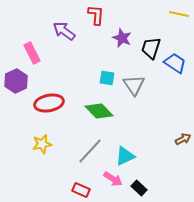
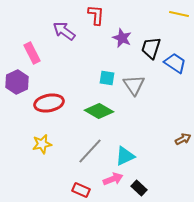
purple hexagon: moved 1 px right, 1 px down
green diamond: rotated 16 degrees counterclockwise
pink arrow: rotated 54 degrees counterclockwise
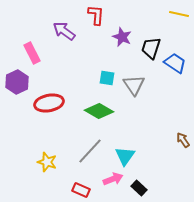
purple star: moved 1 px up
brown arrow: moved 1 px down; rotated 98 degrees counterclockwise
yellow star: moved 5 px right, 18 px down; rotated 30 degrees clockwise
cyan triangle: rotated 30 degrees counterclockwise
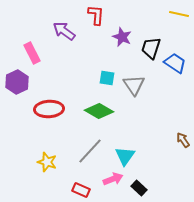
red ellipse: moved 6 px down; rotated 8 degrees clockwise
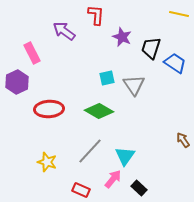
cyan square: rotated 21 degrees counterclockwise
pink arrow: rotated 30 degrees counterclockwise
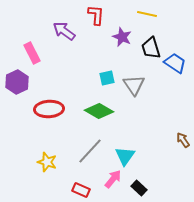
yellow line: moved 32 px left
black trapezoid: rotated 35 degrees counterclockwise
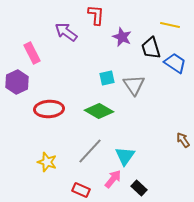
yellow line: moved 23 px right, 11 px down
purple arrow: moved 2 px right, 1 px down
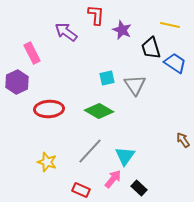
purple star: moved 7 px up
gray triangle: moved 1 px right
